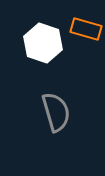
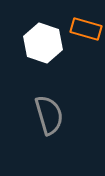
gray semicircle: moved 7 px left, 3 px down
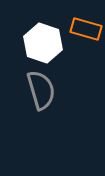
gray semicircle: moved 8 px left, 25 px up
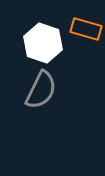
gray semicircle: rotated 42 degrees clockwise
